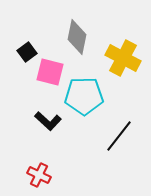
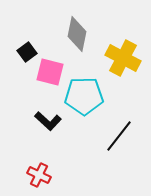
gray diamond: moved 3 px up
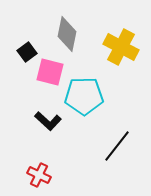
gray diamond: moved 10 px left
yellow cross: moved 2 px left, 11 px up
black line: moved 2 px left, 10 px down
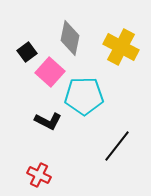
gray diamond: moved 3 px right, 4 px down
pink square: rotated 28 degrees clockwise
black L-shape: rotated 16 degrees counterclockwise
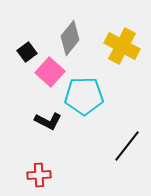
gray diamond: rotated 28 degrees clockwise
yellow cross: moved 1 px right, 1 px up
black line: moved 10 px right
red cross: rotated 30 degrees counterclockwise
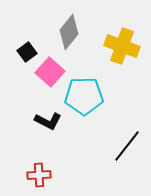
gray diamond: moved 1 px left, 6 px up
yellow cross: rotated 8 degrees counterclockwise
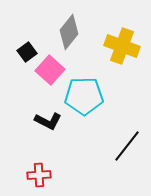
pink square: moved 2 px up
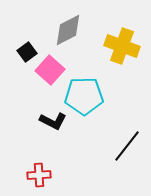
gray diamond: moved 1 px left, 2 px up; rotated 24 degrees clockwise
black L-shape: moved 5 px right
